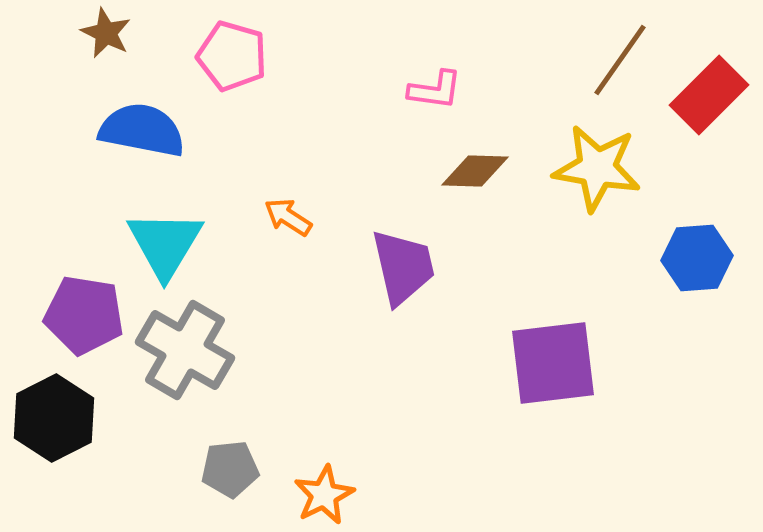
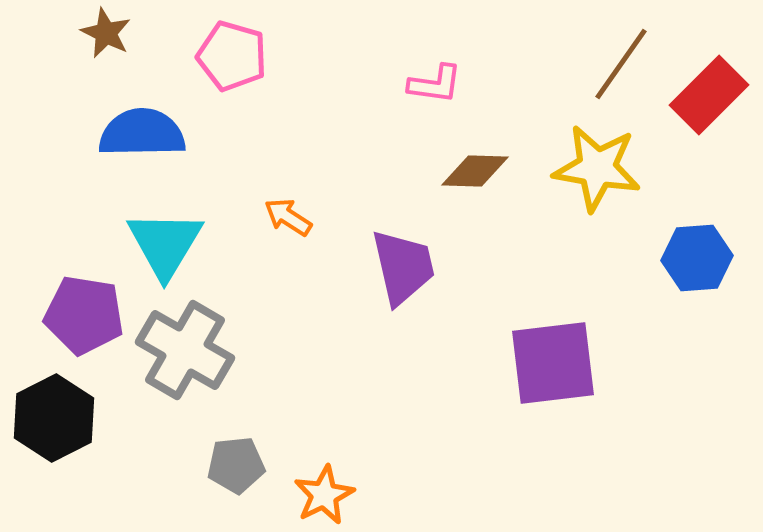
brown line: moved 1 px right, 4 px down
pink L-shape: moved 6 px up
blue semicircle: moved 3 px down; rotated 12 degrees counterclockwise
gray pentagon: moved 6 px right, 4 px up
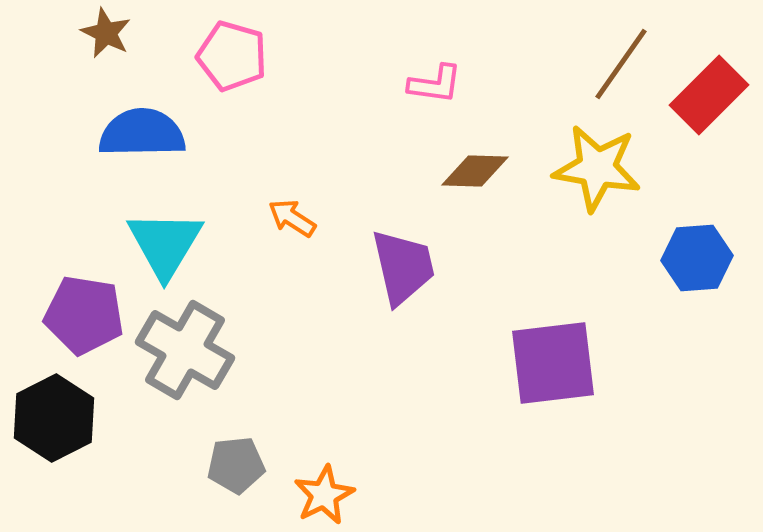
orange arrow: moved 4 px right, 1 px down
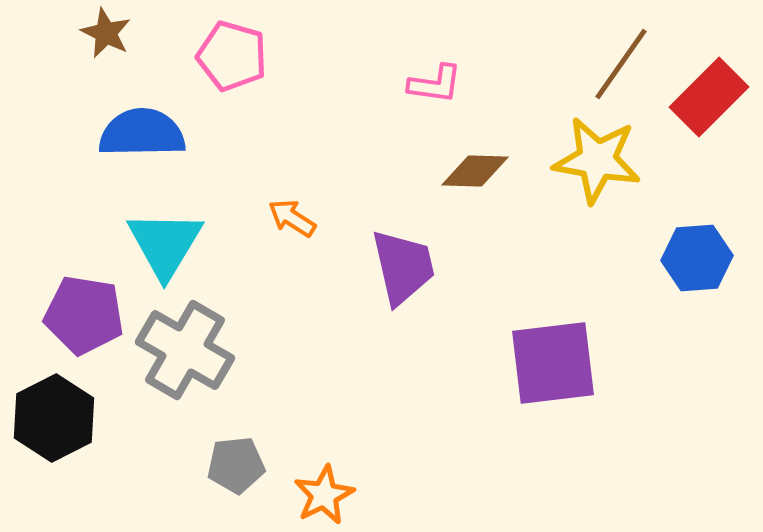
red rectangle: moved 2 px down
yellow star: moved 8 px up
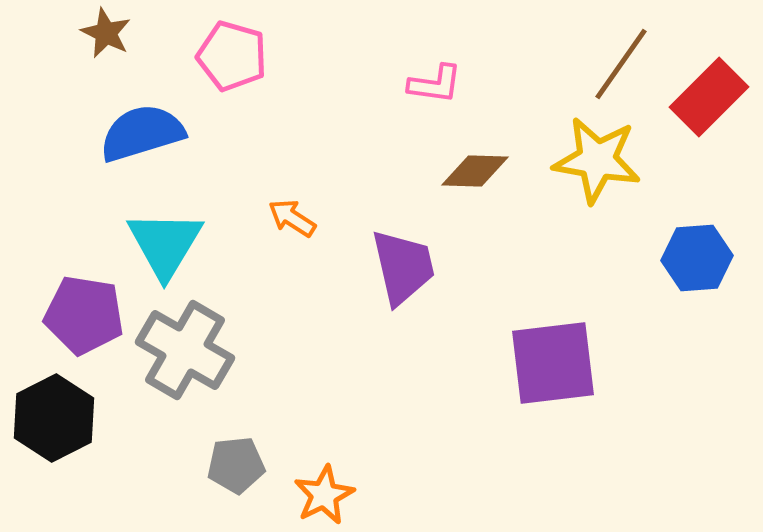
blue semicircle: rotated 16 degrees counterclockwise
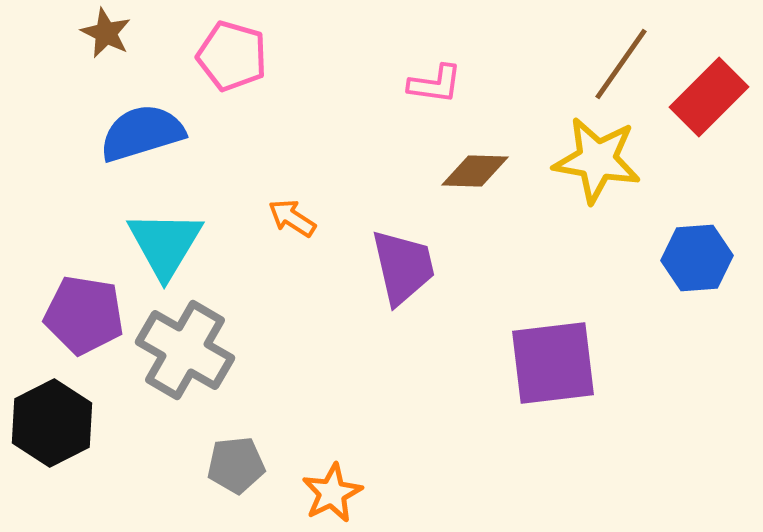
black hexagon: moved 2 px left, 5 px down
orange star: moved 8 px right, 2 px up
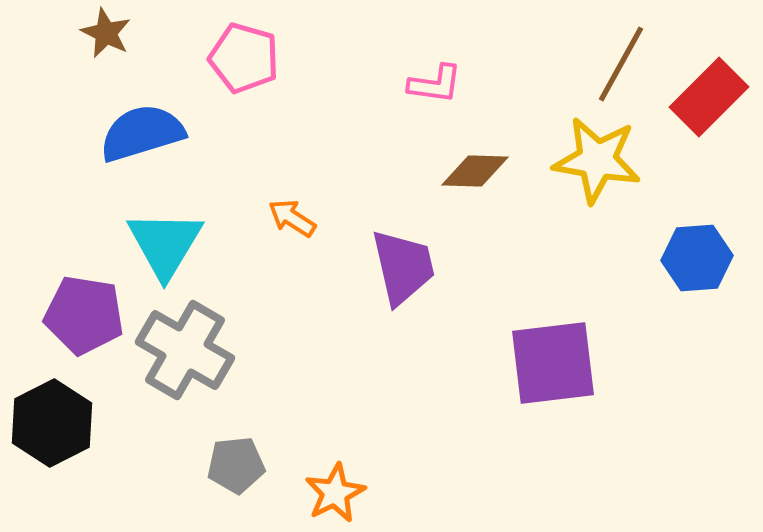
pink pentagon: moved 12 px right, 2 px down
brown line: rotated 6 degrees counterclockwise
orange star: moved 3 px right
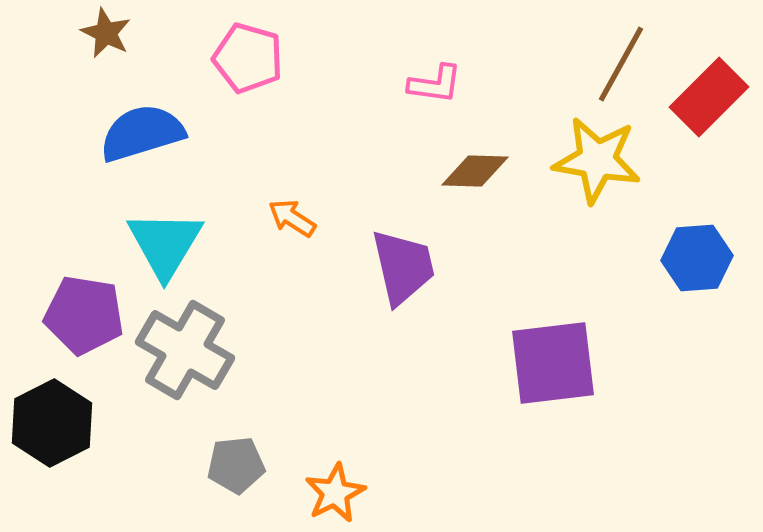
pink pentagon: moved 4 px right
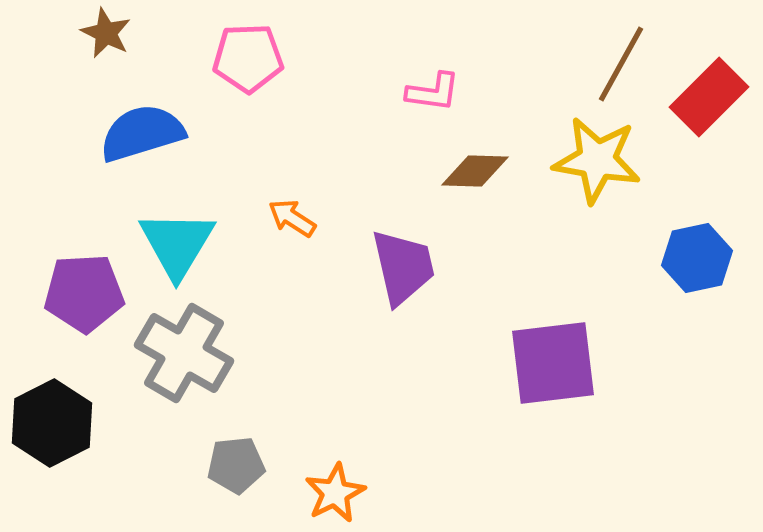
pink pentagon: rotated 18 degrees counterclockwise
pink L-shape: moved 2 px left, 8 px down
cyan triangle: moved 12 px right
blue hexagon: rotated 8 degrees counterclockwise
purple pentagon: moved 22 px up; rotated 12 degrees counterclockwise
gray cross: moved 1 px left, 3 px down
